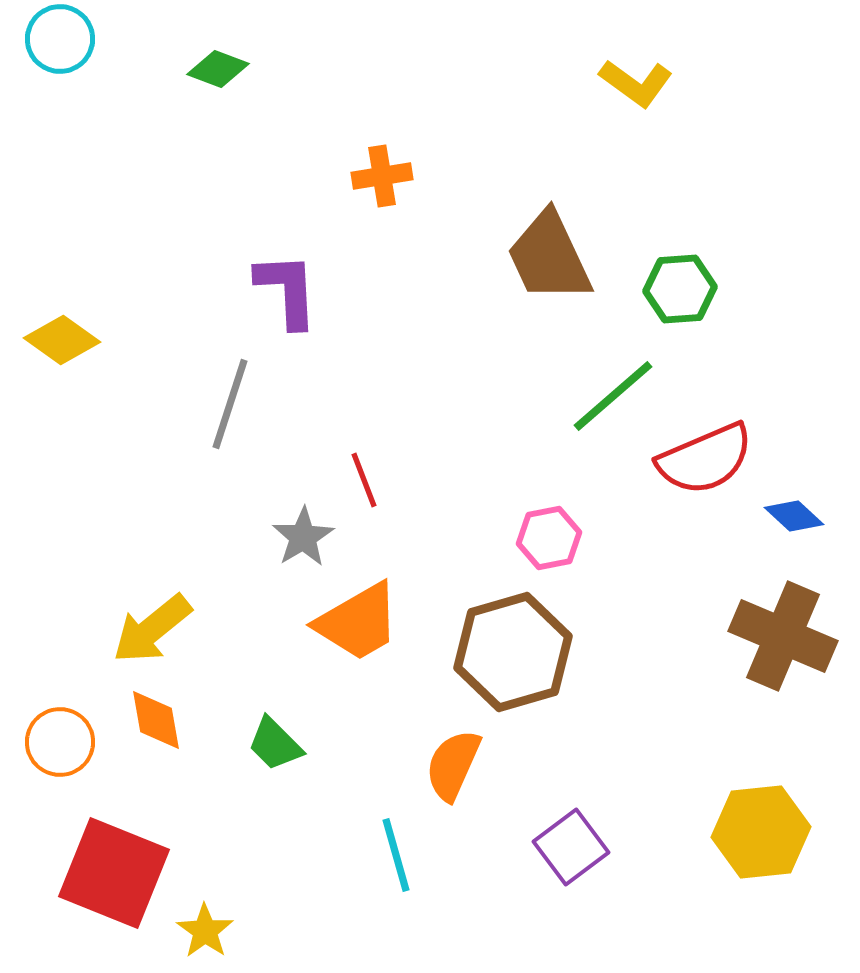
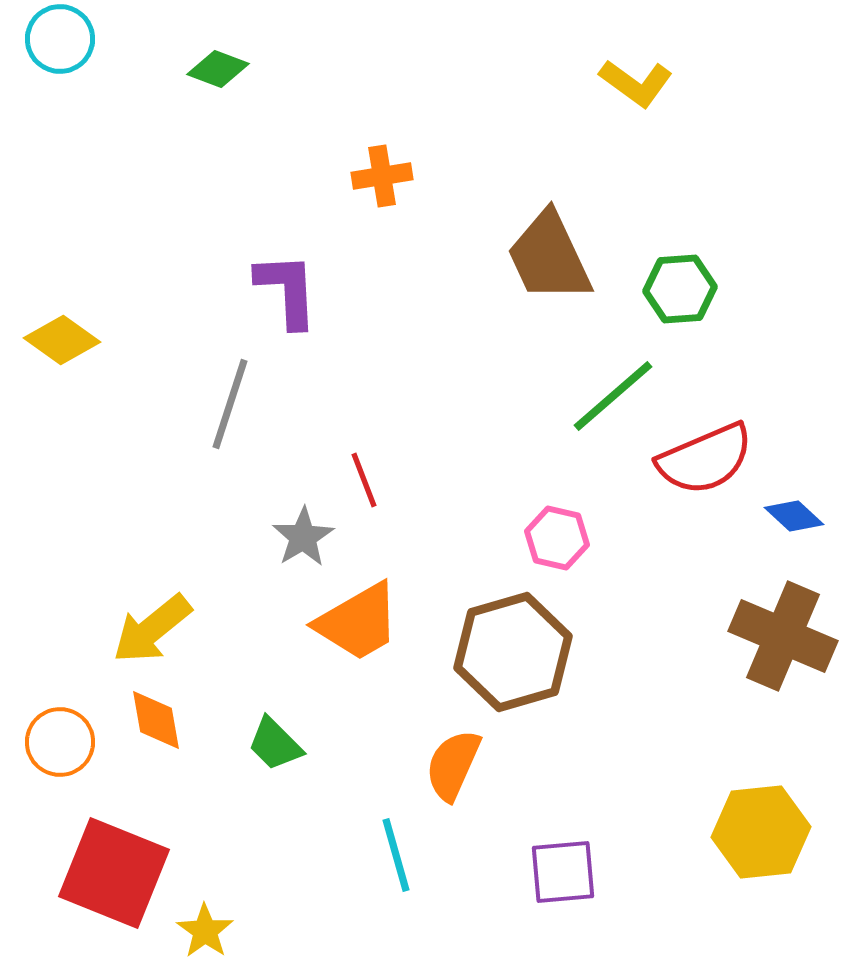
pink hexagon: moved 8 px right; rotated 24 degrees clockwise
purple square: moved 8 px left, 25 px down; rotated 32 degrees clockwise
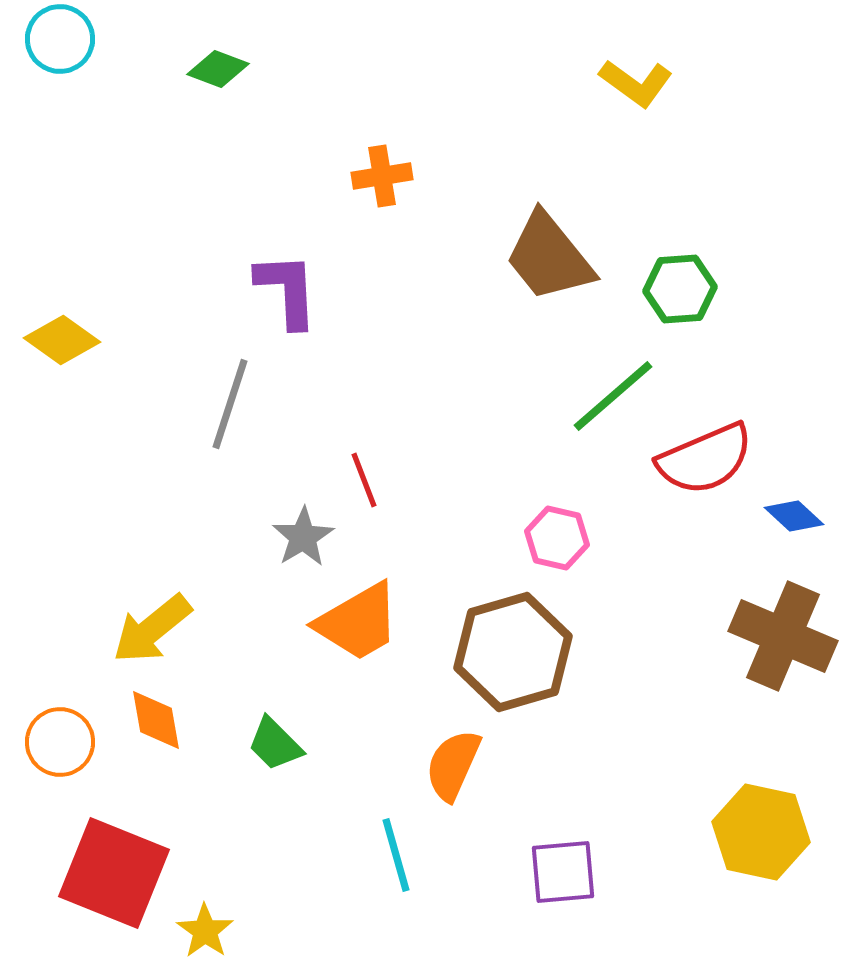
brown trapezoid: rotated 14 degrees counterclockwise
yellow hexagon: rotated 18 degrees clockwise
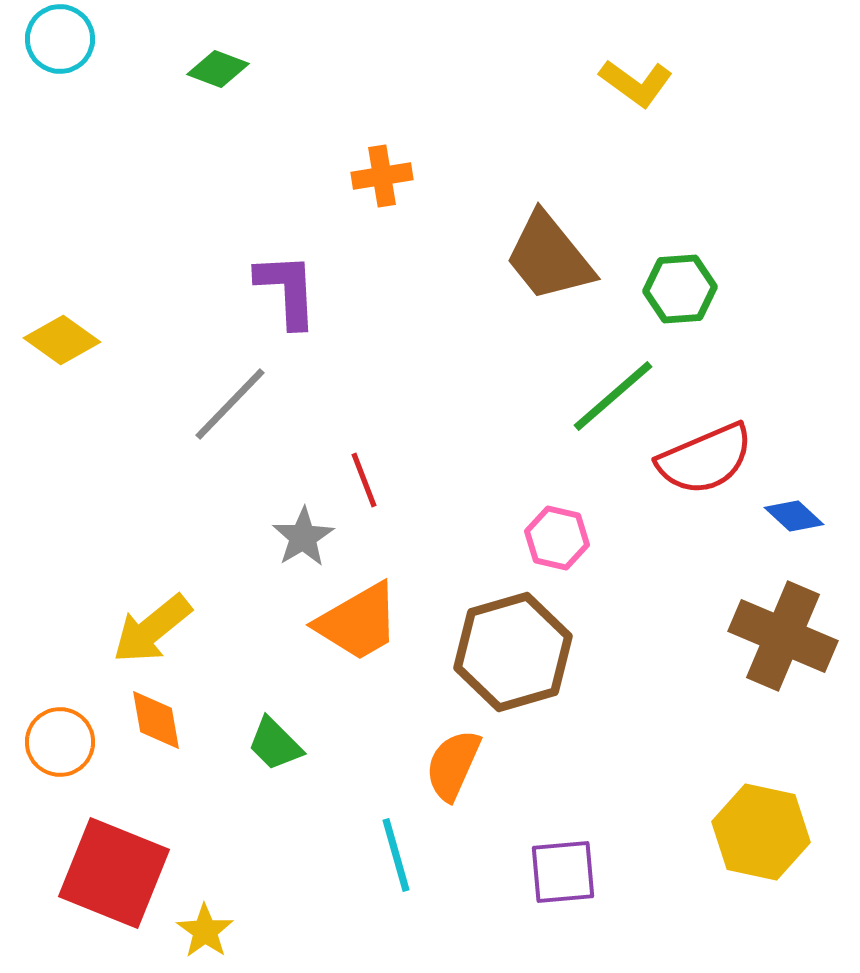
gray line: rotated 26 degrees clockwise
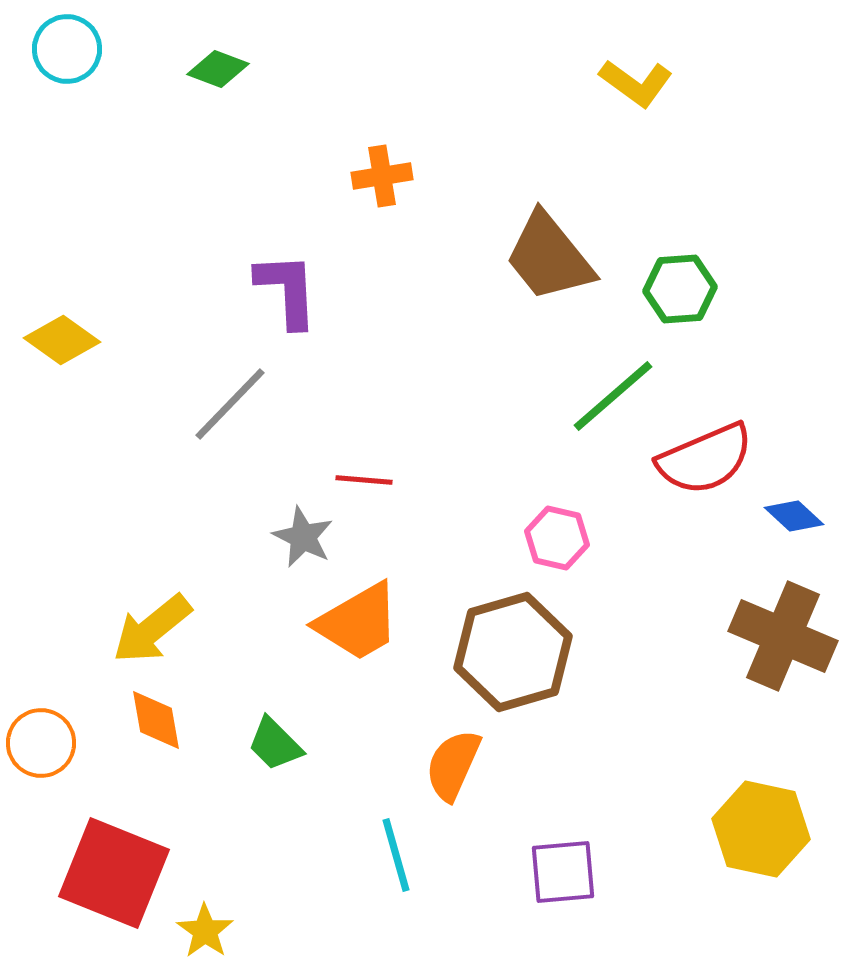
cyan circle: moved 7 px right, 10 px down
red line: rotated 64 degrees counterclockwise
gray star: rotated 14 degrees counterclockwise
orange circle: moved 19 px left, 1 px down
yellow hexagon: moved 3 px up
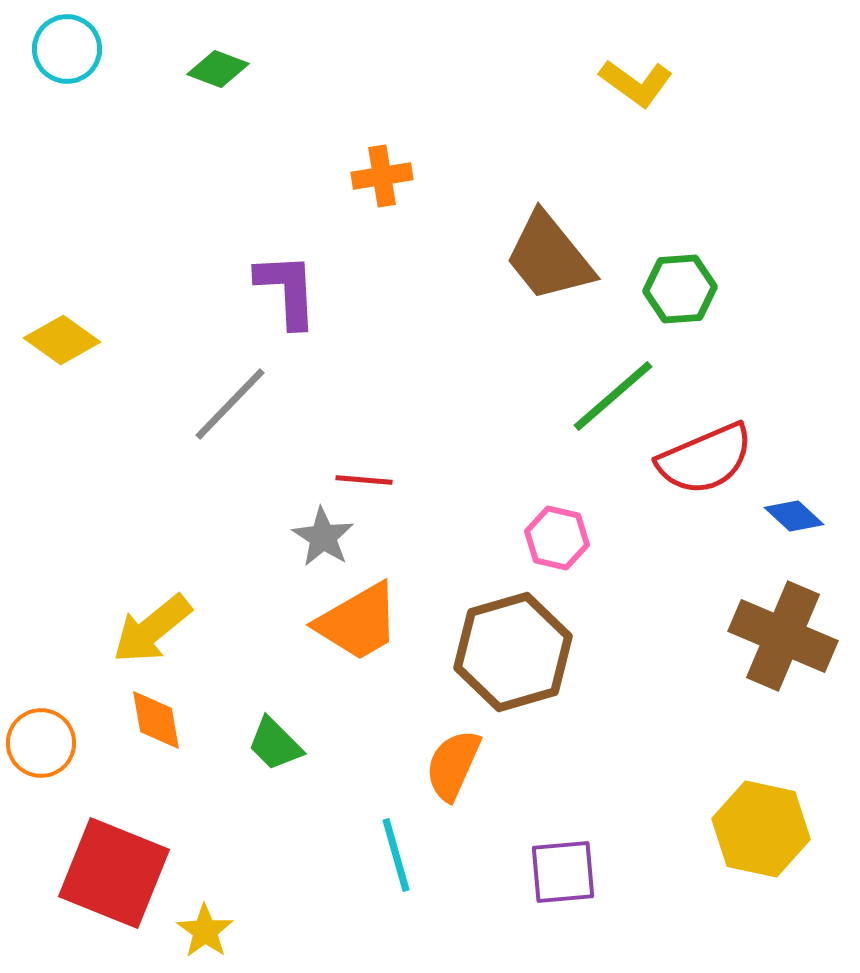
gray star: moved 20 px right; rotated 6 degrees clockwise
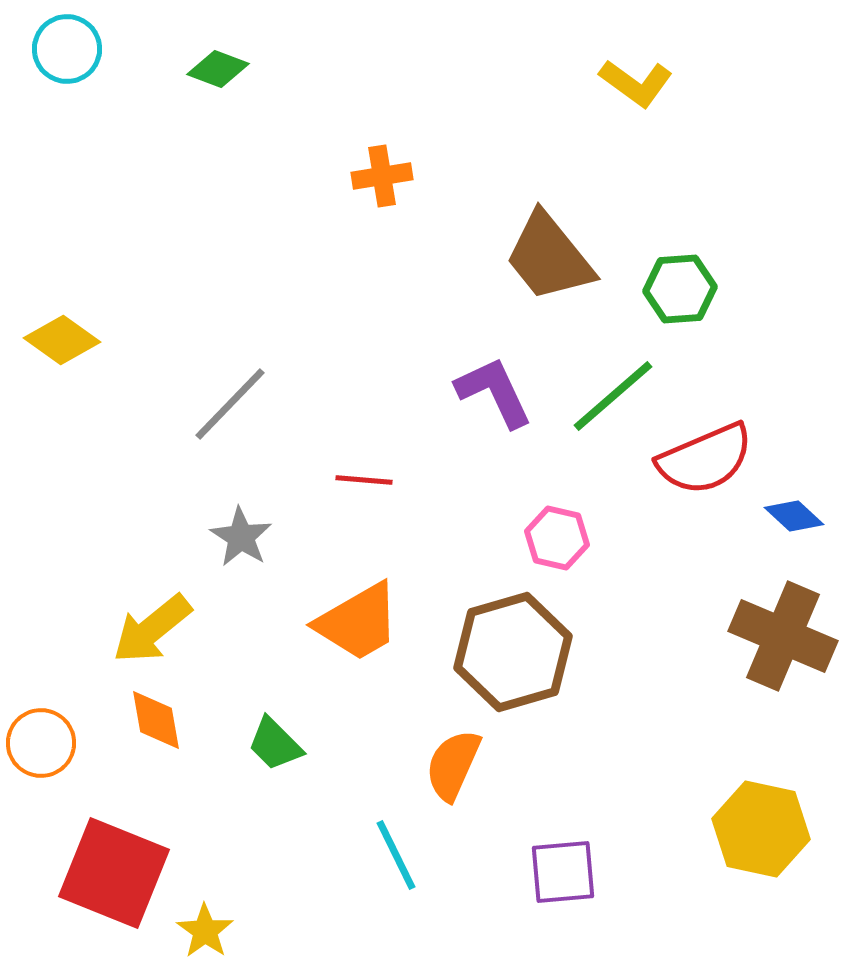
purple L-shape: moved 207 px right, 102 px down; rotated 22 degrees counterclockwise
gray star: moved 82 px left
cyan line: rotated 10 degrees counterclockwise
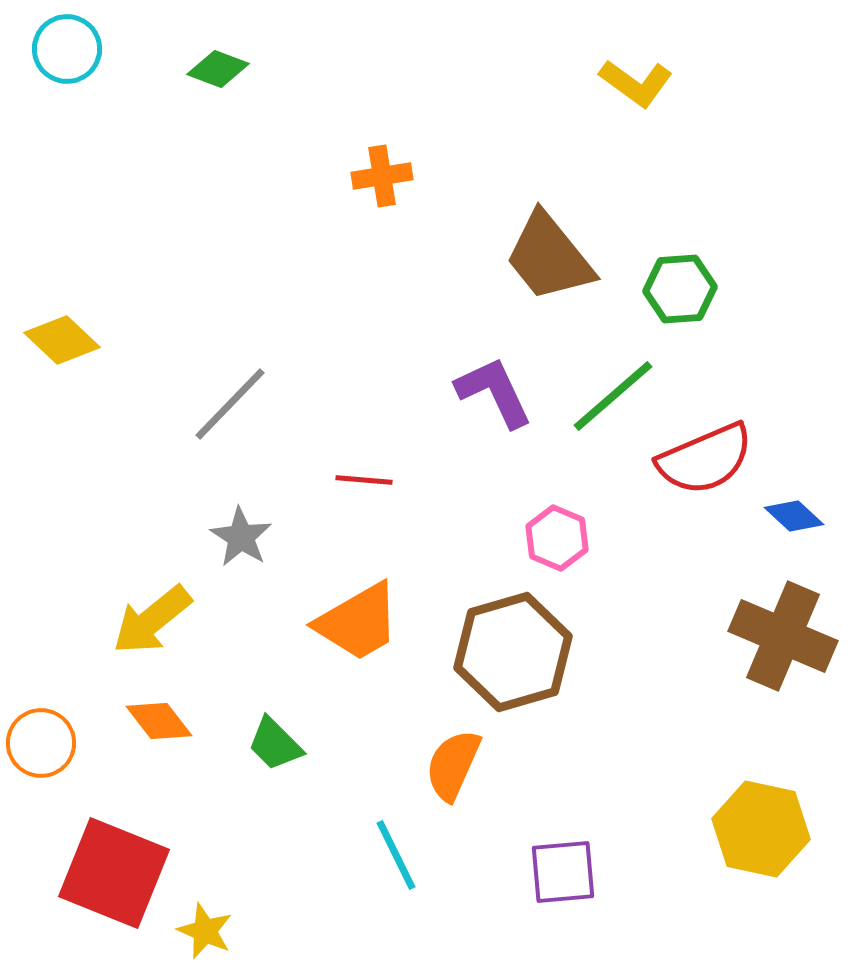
yellow diamond: rotated 8 degrees clockwise
pink hexagon: rotated 10 degrees clockwise
yellow arrow: moved 9 px up
orange diamond: moved 3 px right, 1 px down; rotated 28 degrees counterclockwise
yellow star: rotated 12 degrees counterclockwise
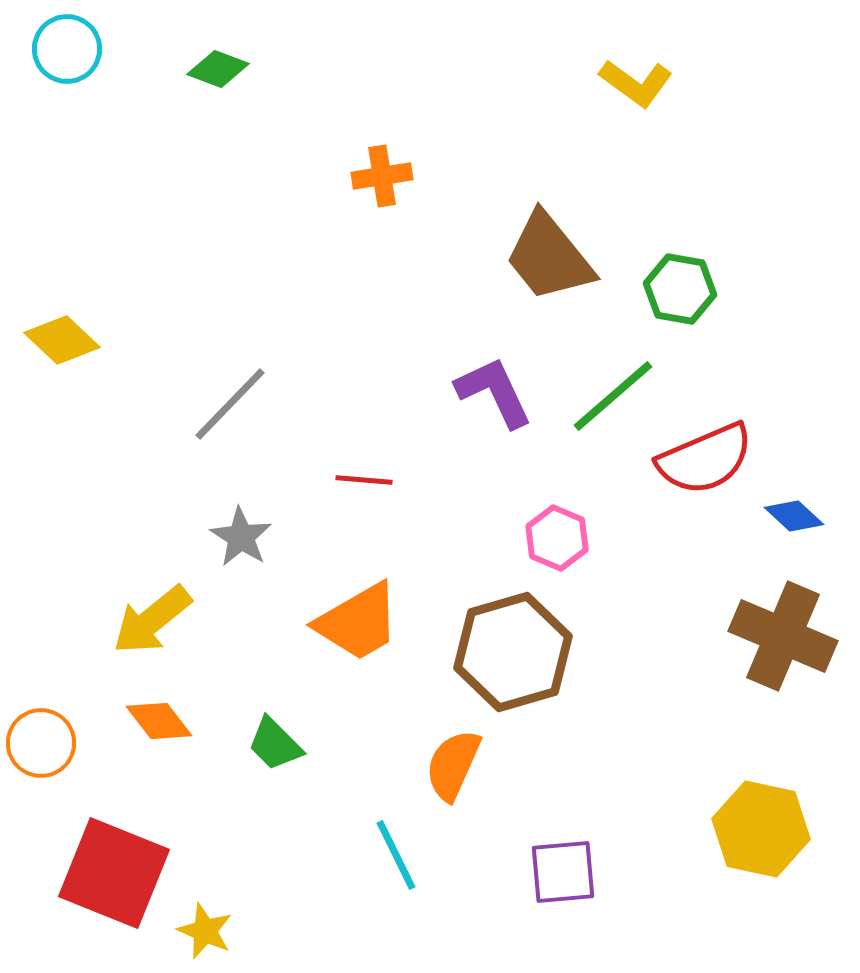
green hexagon: rotated 14 degrees clockwise
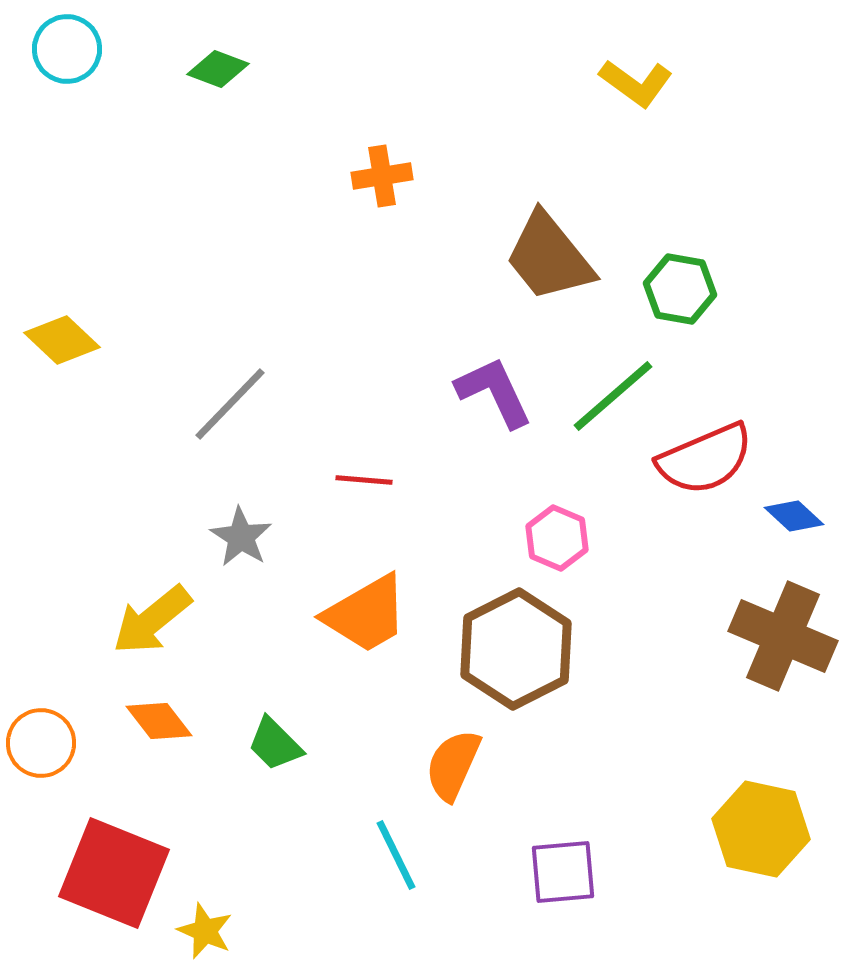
orange trapezoid: moved 8 px right, 8 px up
brown hexagon: moved 3 px right, 3 px up; rotated 11 degrees counterclockwise
